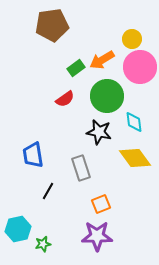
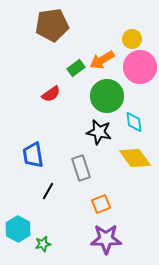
red semicircle: moved 14 px left, 5 px up
cyan hexagon: rotated 20 degrees counterclockwise
purple star: moved 9 px right, 3 px down
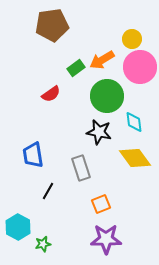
cyan hexagon: moved 2 px up
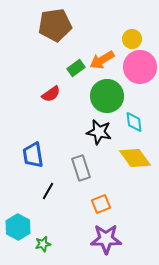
brown pentagon: moved 3 px right
